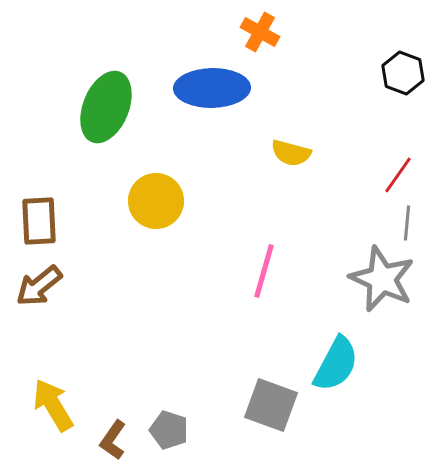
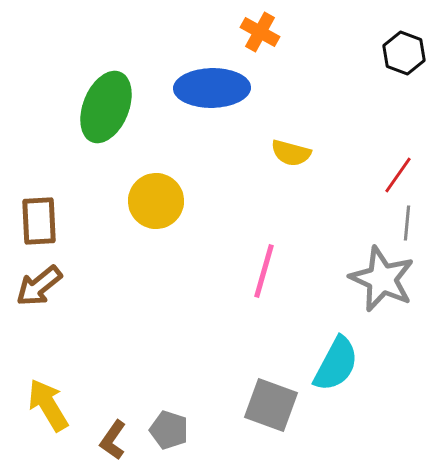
black hexagon: moved 1 px right, 20 px up
yellow arrow: moved 5 px left
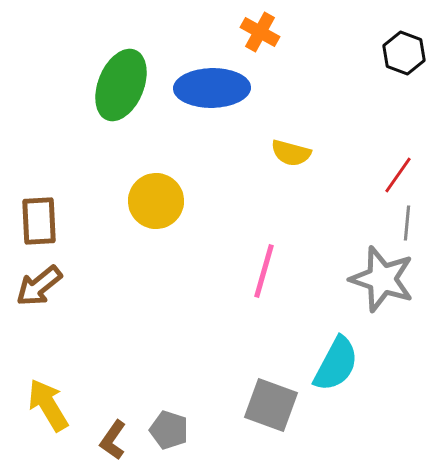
green ellipse: moved 15 px right, 22 px up
gray star: rotated 6 degrees counterclockwise
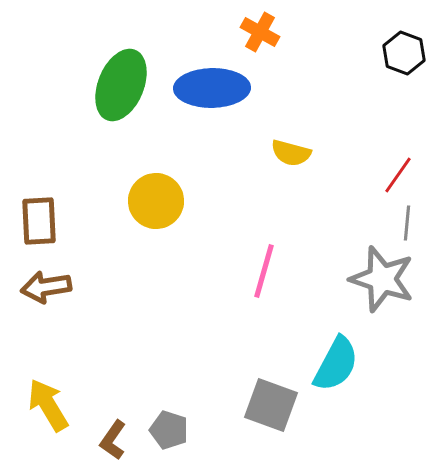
brown arrow: moved 7 px right, 1 px down; rotated 30 degrees clockwise
